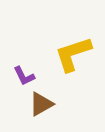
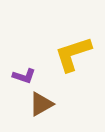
purple L-shape: rotated 45 degrees counterclockwise
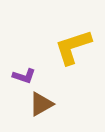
yellow L-shape: moved 7 px up
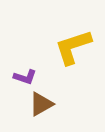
purple L-shape: moved 1 px right, 1 px down
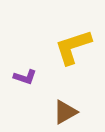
brown triangle: moved 24 px right, 8 px down
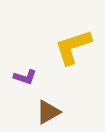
brown triangle: moved 17 px left
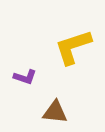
brown triangle: moved 7 px right; rotated 36 degrees clockwise
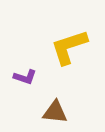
yellow L-shape: moved 4 px left
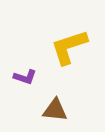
brown triangle: moved 2 px up
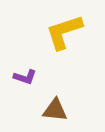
yellow L-shape: moved 5 px left, 15 px up
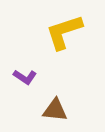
purple L-shape: rotated 15 degrees clockwise
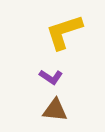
purple L-shape: moved 26 px right
